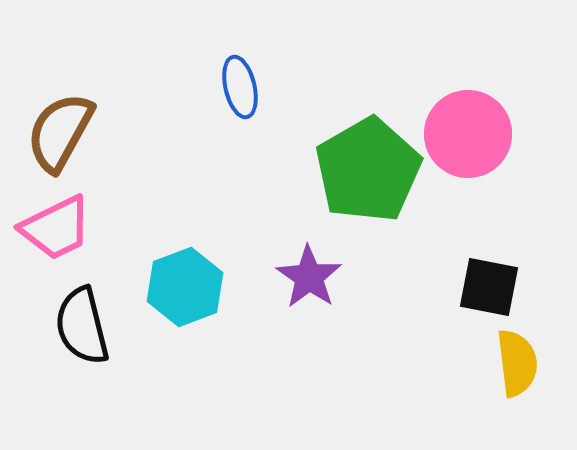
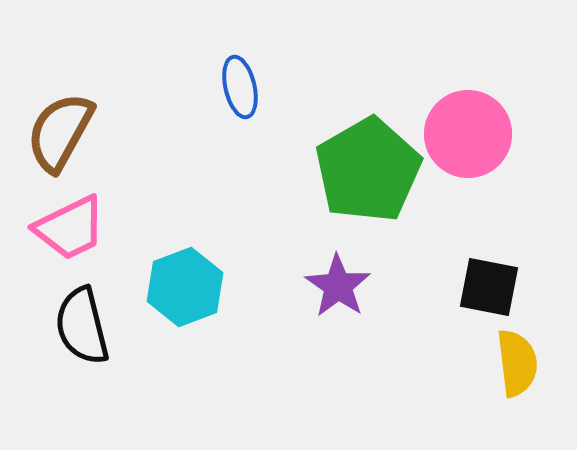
pink trapezoid: moved 14 px right
purple star: moved 29 px right, 9 px down
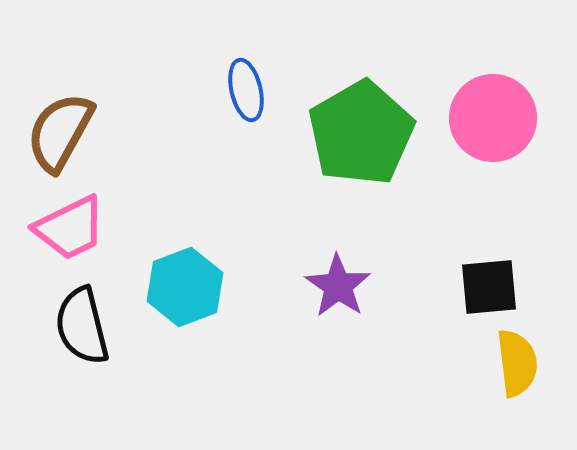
blue ellipse: moved 6 px right, 3 px down
pink circle: moved 25 px right, 16 px up
green pentagon: moved 7 px left, 37 px up
black square: rotated 16 degrees counterclockwise
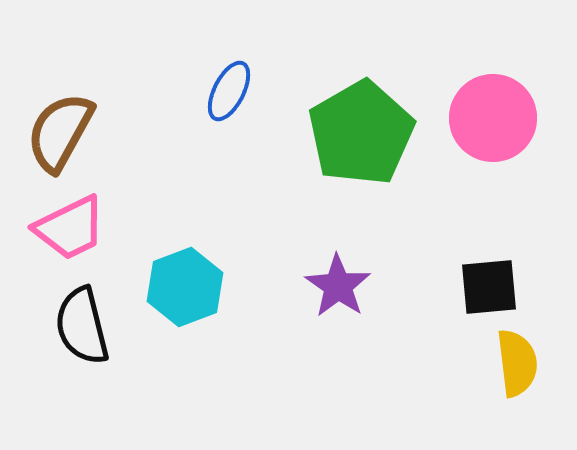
blue ellipse: moved 17 px left, 1 px down; rotated 40 degrees clockwise
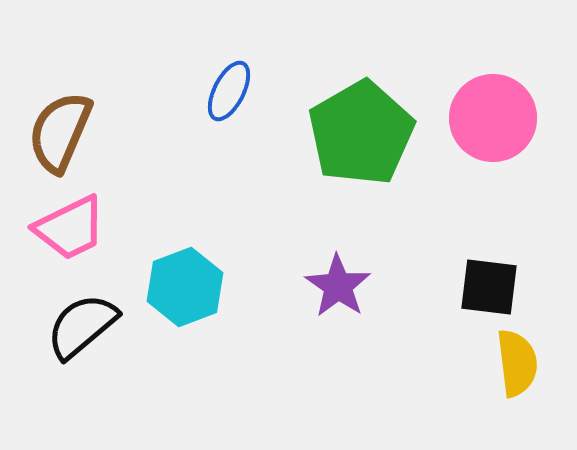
brown semicircle: rotated 6 degrees counterclockwise
black square: rotated 12 degrees clockwise
black semicircle: rotated 64 degrees clockwise
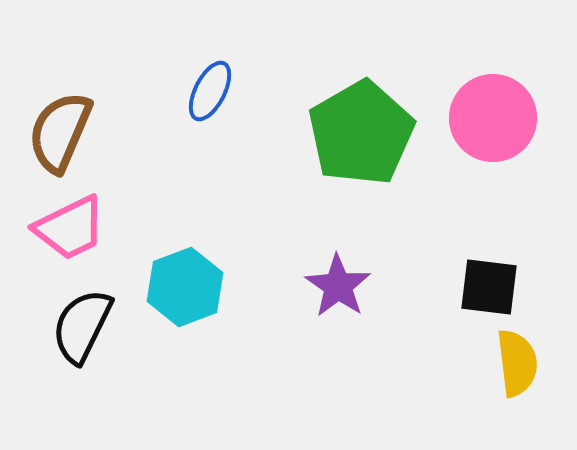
blue ellipse: moved 19 px left
black semicircle: rotated 24 degrees counterclockwise
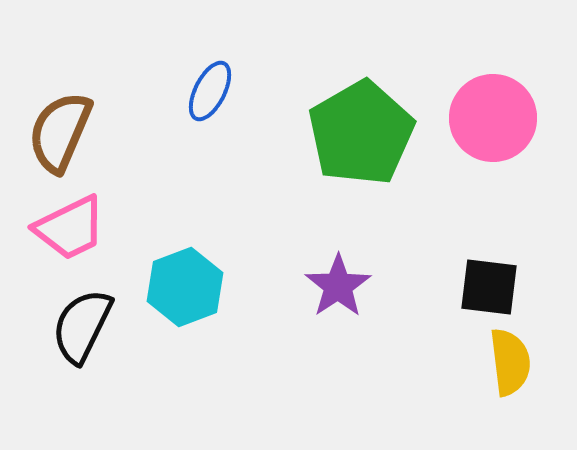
purple star: rotated 4 degrees clockwise
yellow semicircle: moved 7 px left, 1 px up
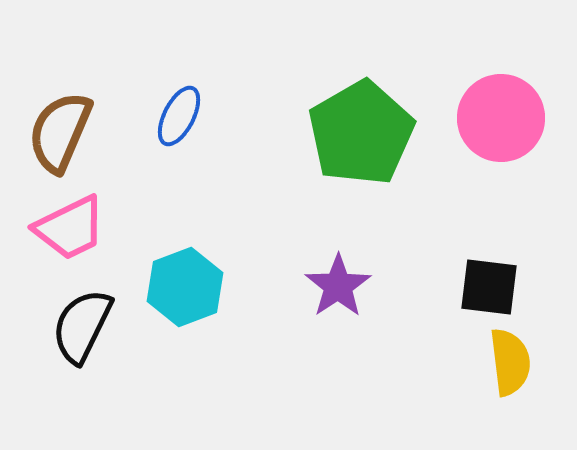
blue ellipse: moved 31 px left, 25 px down
pink circle: moved 8 px right
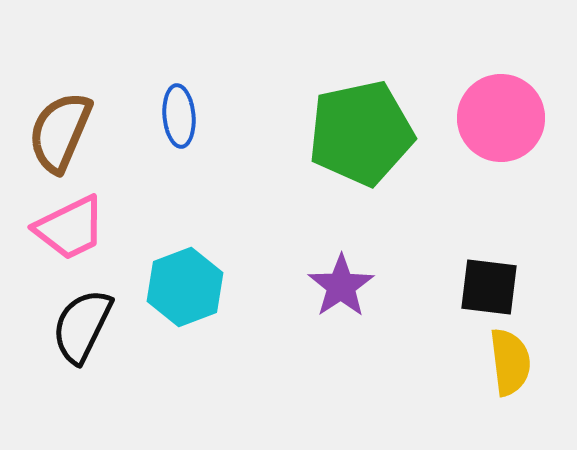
blue ellipse: rotated 32 degrees counterclockwise
green pentagon: rotated 18 degrees clockwise
purple star: moved 3 px right
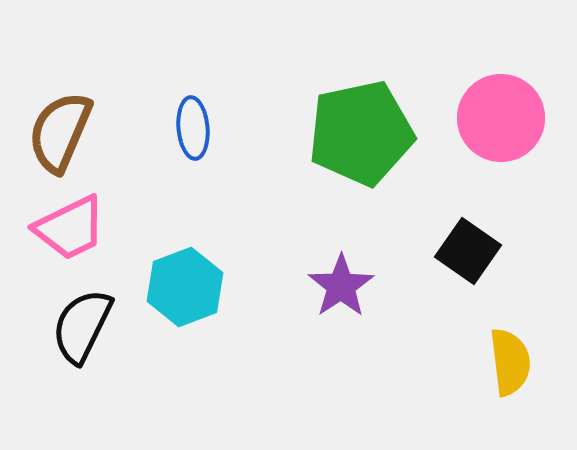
blue ellipse: moved 14 px right, 12 px down
black square: moved 21 px left, 36 px up; rotated 28 degrees clockwise
